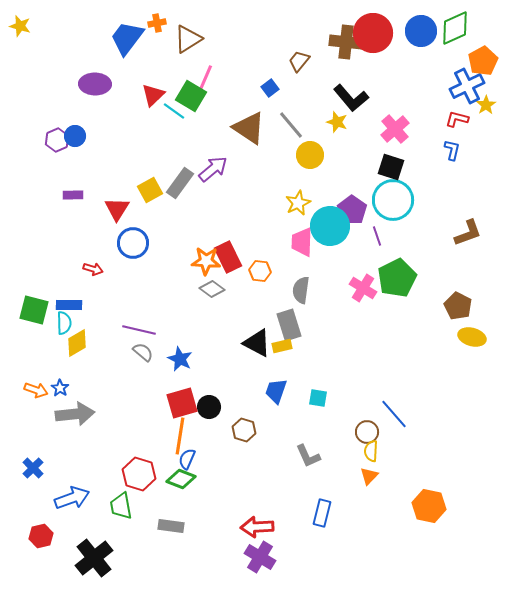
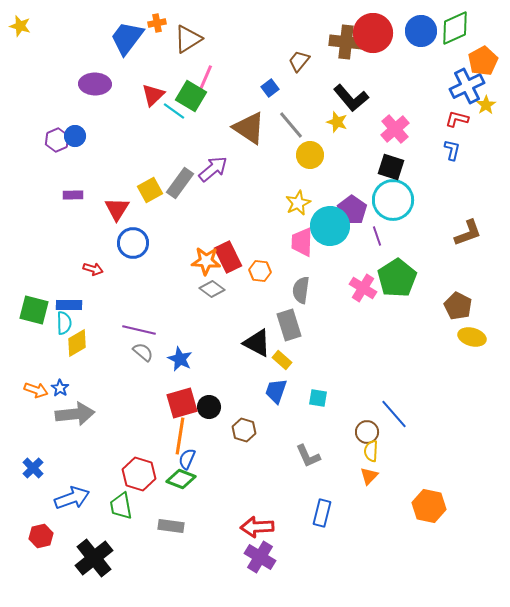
green pentagon at (397, 278): rotated 6 degrees counterclockwise
yellow rectangle at (282, 346): moved 14 px down; rotated 54 degrees clockwise
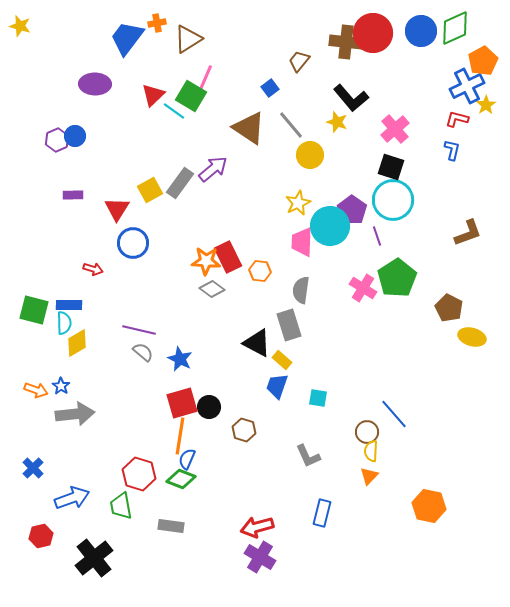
brown pentagon at (458, 306): moved 9 px left, 2 px down
blue star at (60, 388): moved 1 px right, 2 px up
blue trapezoid at (276, 391): moved 1 px right, 5 px up
red arrow at (257, 527): rotated 12 degrees counterclockwise
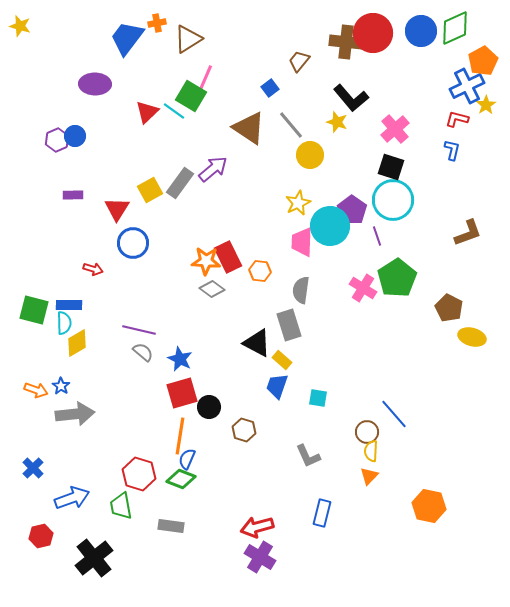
red triangle at (153, 95): moved 6 px left, 17 px down
red square at (182, 403): moved 10 px up
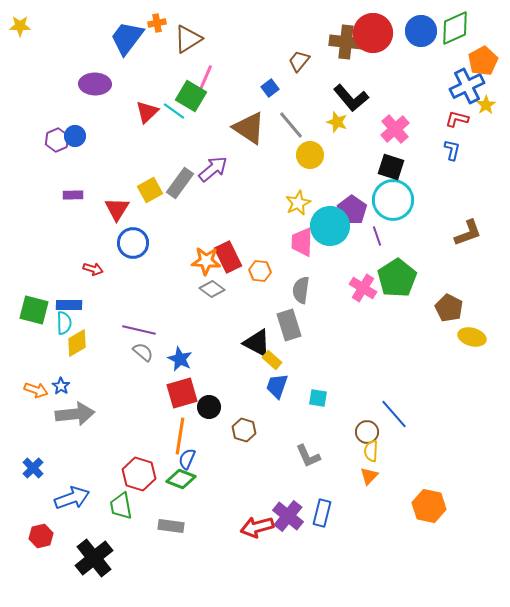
yellow star at (20, 26): rotated 15 degrees counterclockwise
yellow rectangle at (282, 360): moved 10 px left
purple cross at (260, 557): moved 28 px right, 41 px up; rotated 8 degrees clockwise
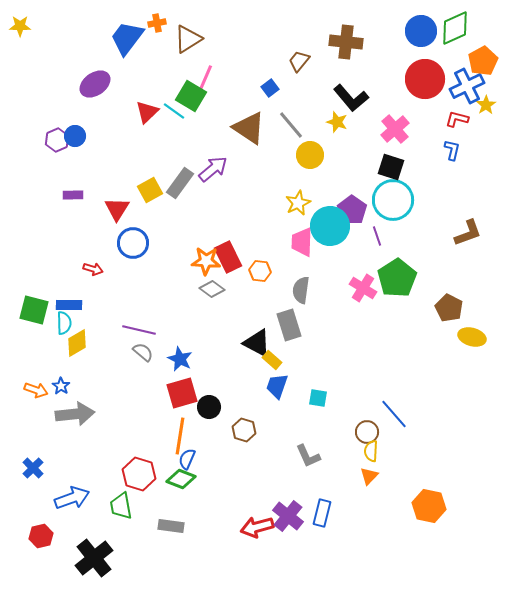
red circle at (373, 33): moved 52 px right, 46 px down
purple ellipse at (95, 84): rotated 36 degrees counterclockwise
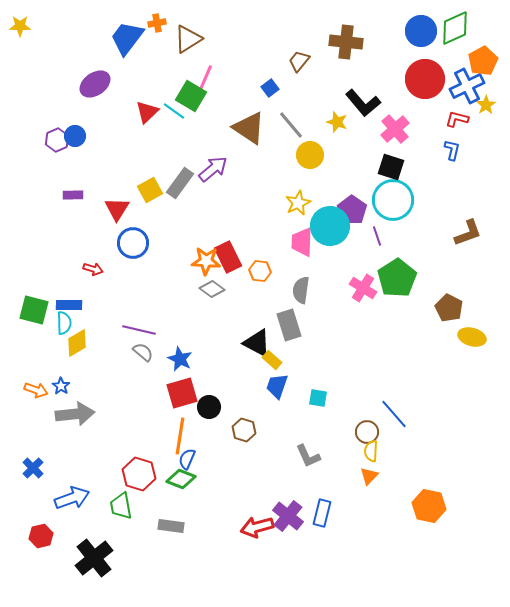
black L-shape at (351, 98): moved 12 px right, 5 px down
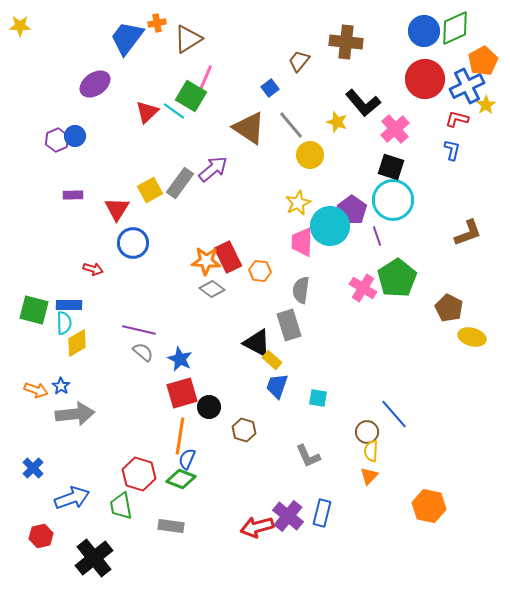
blue circle at (421, 31): moved 3 px right
